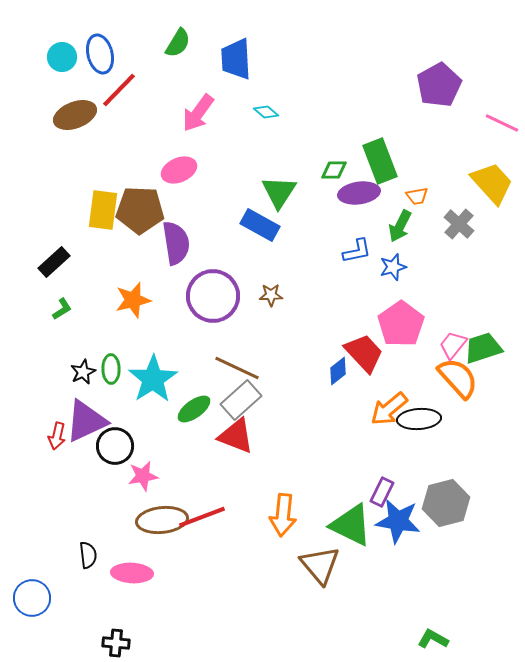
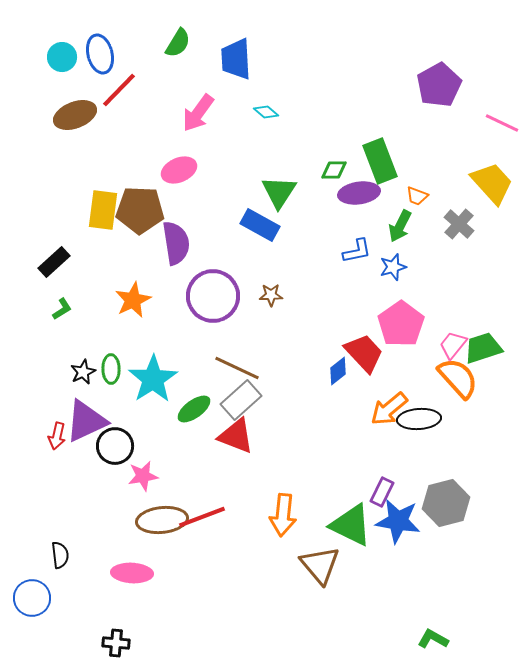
orange trapezoid at (417, 196): rotated 30 degrees clockwise
orange star at (133, 300): rotated 12 degrees counterclockwise
black semicircle at (88, 555): moved 28 px left
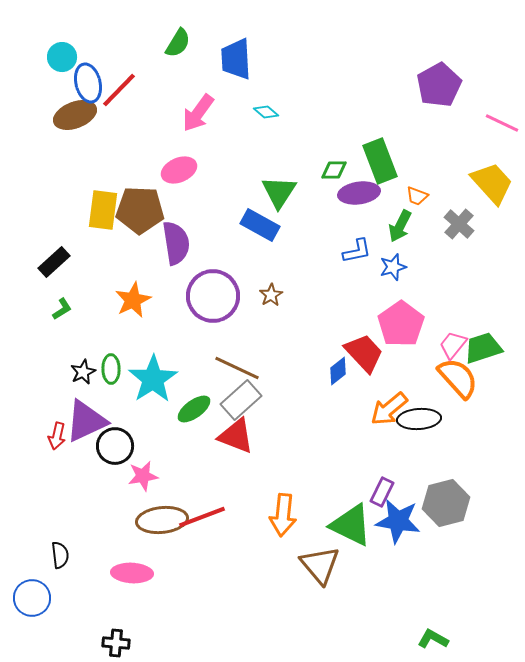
blue ellipse at (100, 54): moved 12 px left, 29 px down
brown star at (271, 295): rotated 30 degrees counterclockwise
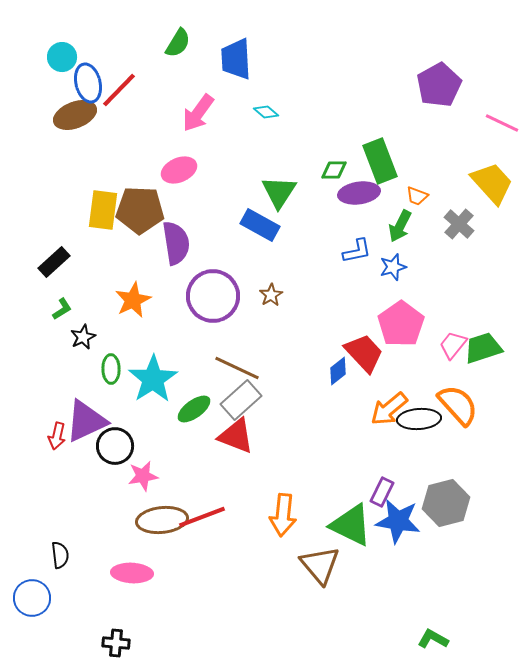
black star at (83, 372): moved 35 px up
orange semicircle at (458, 378): moved 27 px down
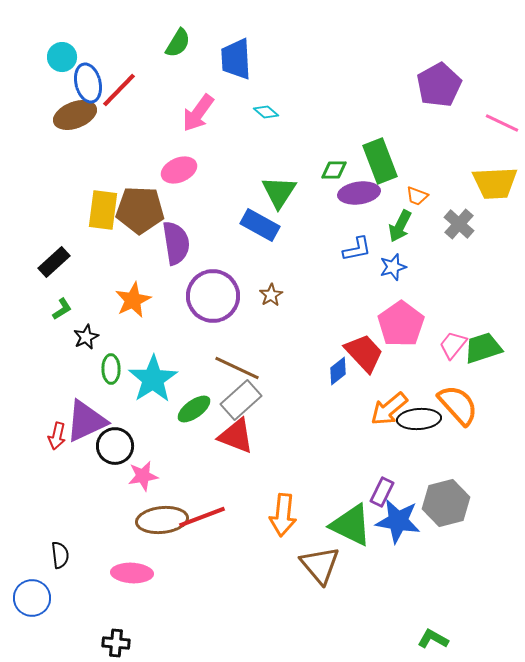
yellow trapezoid at (492, 183): moved 3 px right; rotated 129 degrees clockwise
blue L-shape at (357, 251): moved 2 px up
black star at (83, 337): moved 3 px right
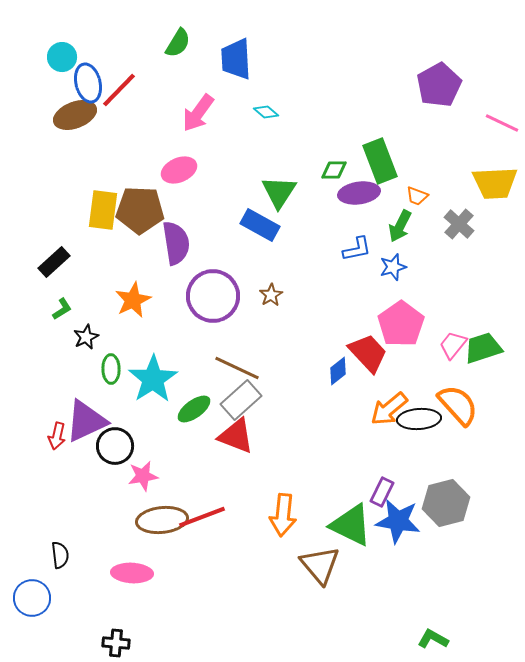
red trapezoid at (364, 353): moved 4 px right
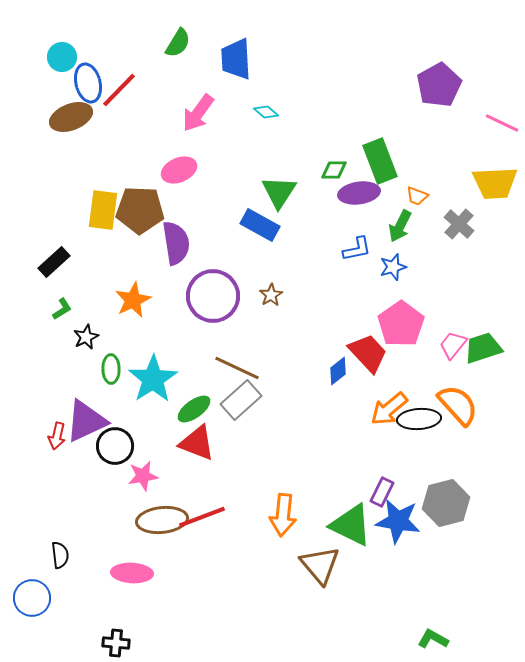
brown ellipse at (75, 115): moved 4 px left, 2 px down
red triangle at (236, 436): moved 39 px left, 7 px down
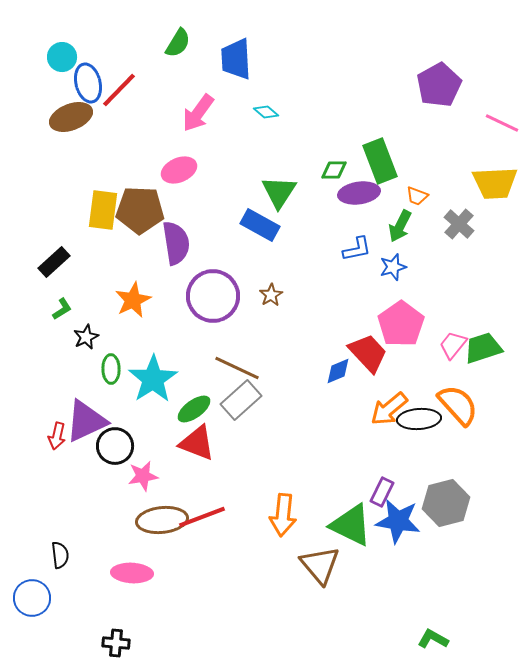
blue diamond at (338, 371): rotated 16 degrees clockwise
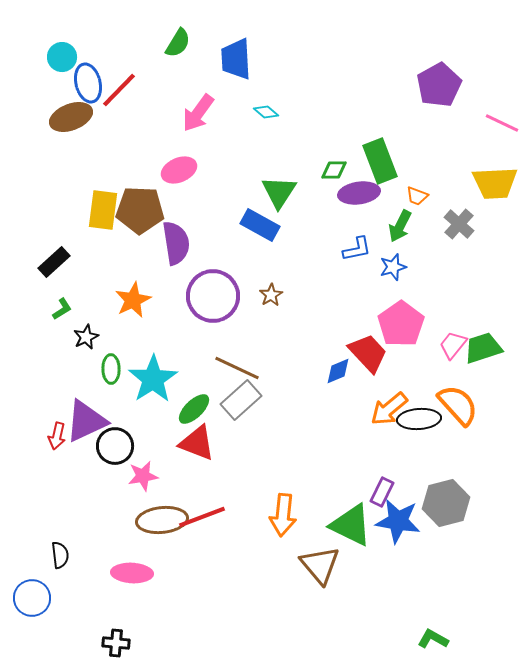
green ellipse at (194, 409): rotated 8 degrees counterclockwise
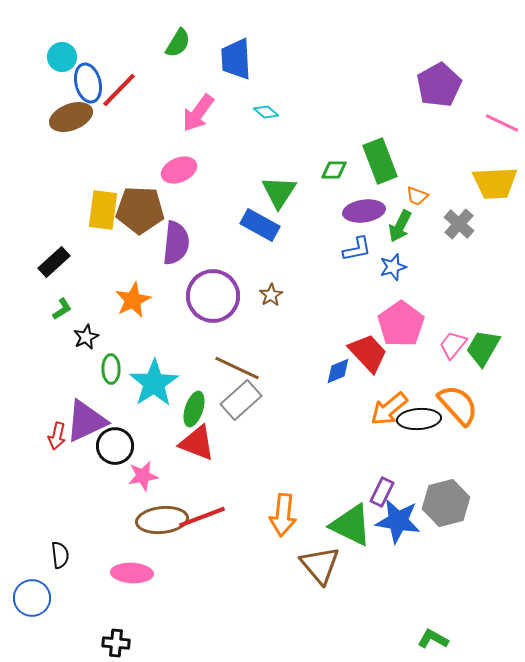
purple ellipse at (359, 193): moved 5 px right, 18 px down
purple semicircle at (176, 243): rotated 15 degrees clockwise
green trapezoid at (483, 348): rotated 42 degrees counterclockwise
cyan star at (153, 379): moved 1 px right, 4 px down
green ellipse at (194, 409): rotated 28 degrees counterclockwise
